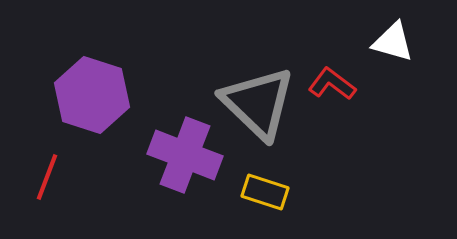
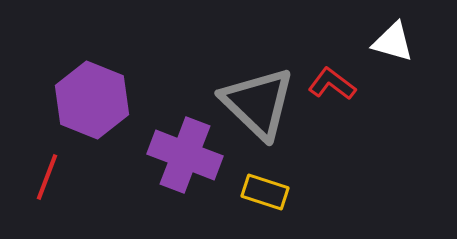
purple hexagon: moved 5 px down; rotated 4 degrees clockwise
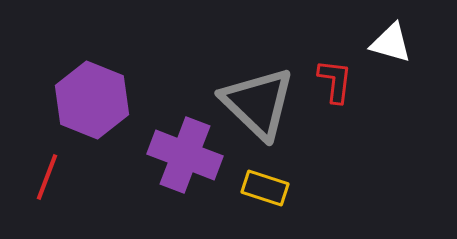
white triangle: moved 2 px left, 1 px down
red L-shape: moved 3 px right, 3 px up; rotated 60 degrees clockwise
yellow rectangle: moved 4 px up
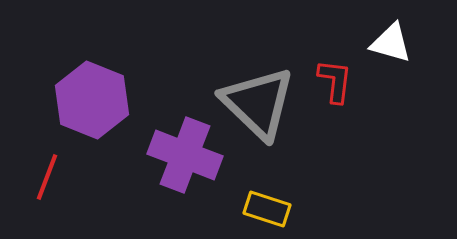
yellow rectangle: moved 2 px right, 21 px down
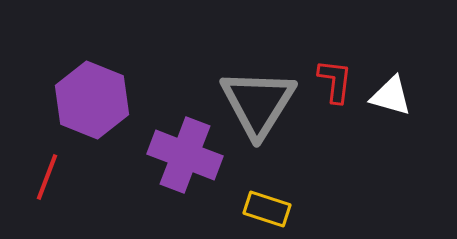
white triangle: moved 53 px down
gray triangle: rotated 18 degrees clockwise
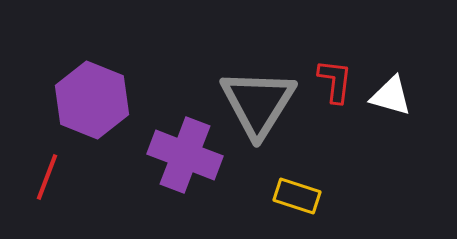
yellow rectangle: moved 30 px right, 13 px up
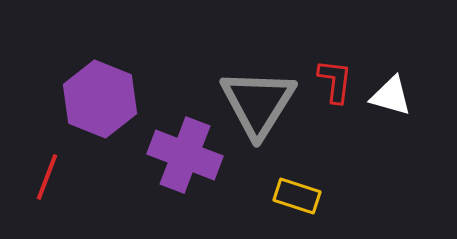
purple hexagon: moved 8 px right, 1 px up
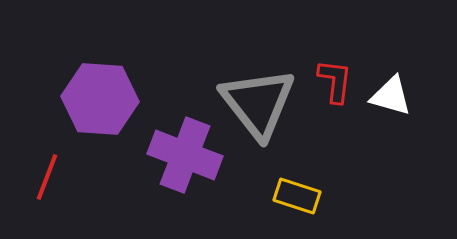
purple hexagon: rotated 18 degrees counterclockwise
gray triangle: rotated 10 degrees counterclockwise
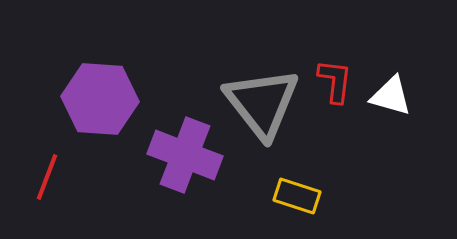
gray triangle: moved 4 px right
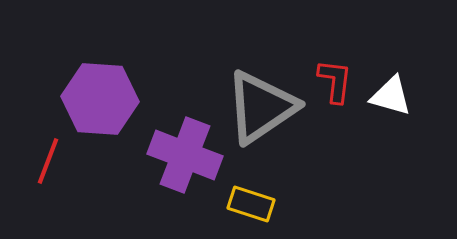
gray triangle: moved 1 px left, 4 px down; rotated 34 degrees clockwise
red line: moved 1 px right, 16 px up
yellow rectangle: moved 46 px left, 8 px down
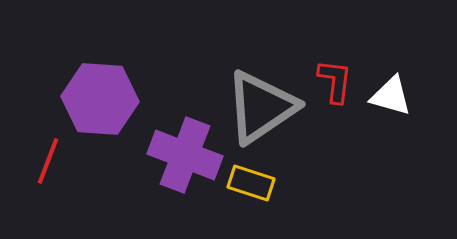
yellow rectangle: moved 21 px up
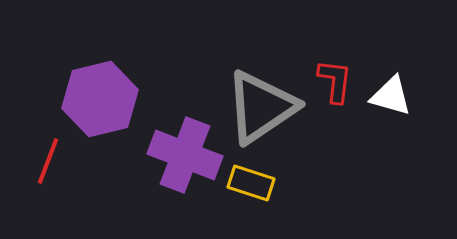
purple hexagon: rotated 18 degrees counterclockwise
